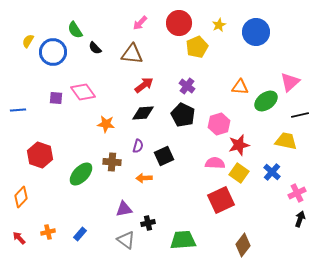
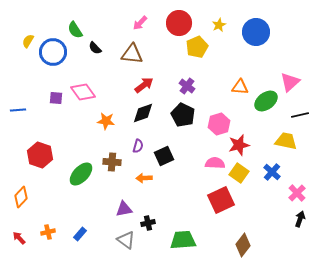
black diamond at (143, 113): rotated 15 degrees counterclockwise
orange star at (106, 124): moved 3 px up
pink cross at (297, 193): rotated 18 degrees counterclockwise
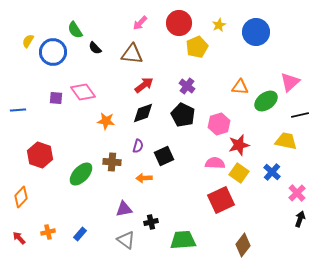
black cross at (148, 223): moved 3 px right, 1 px up
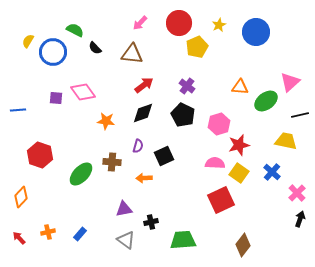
green semicircle at (75, 30): rotated 150 degrees clockwise
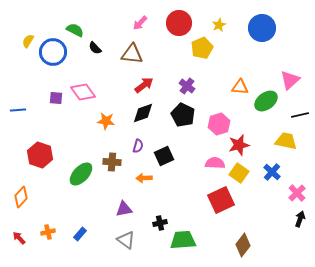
blue circle at (256, 32): moved 6 px right, 4 px up
yellow pentagon at (197, 47): moved 5 px right, 1 px down
pink triangle at (290, 82): moved 2 px up
black cross at (151, 222): moved 9 px right, 1 px down
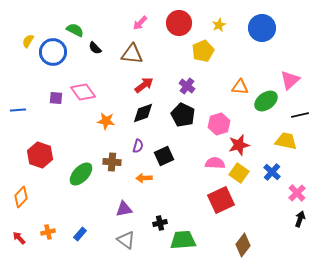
yellow pentagon at (202, 48): moved 1 px right, 3 px down
